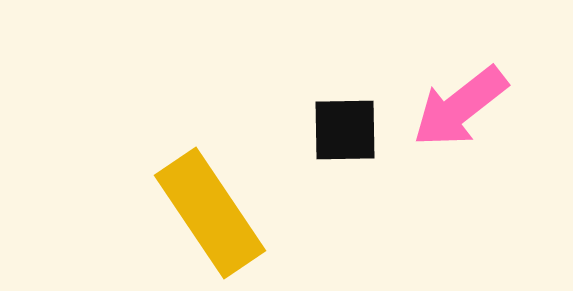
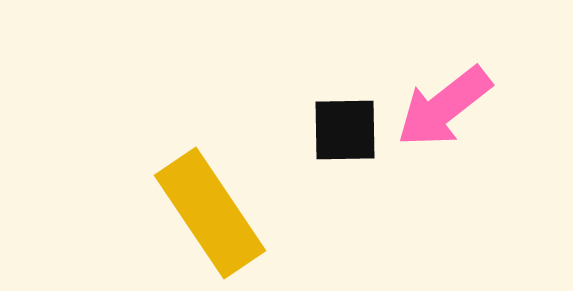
pink arrow: moved 16 px left
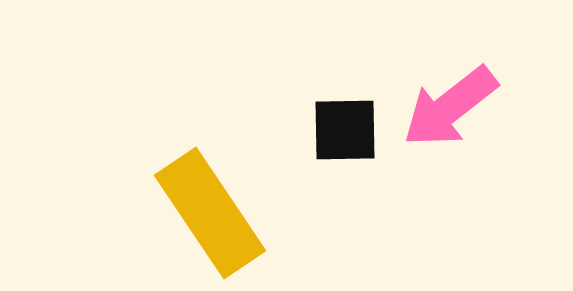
pink arrow: moved 6 px right
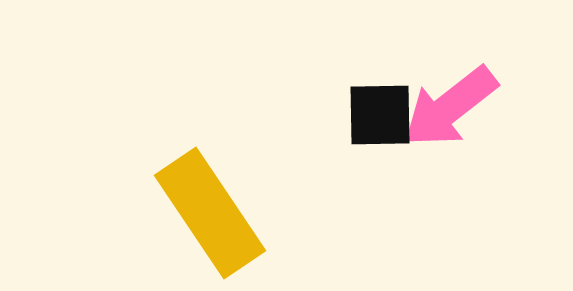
black square: moved 35 px right, 15 px up
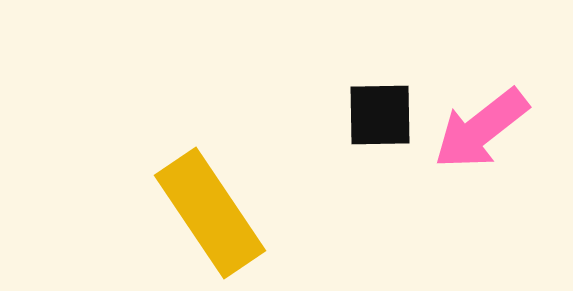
pink arrow: moved 31 px right, 22 px down
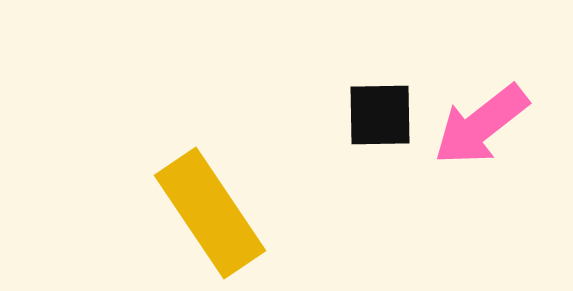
pink arrow: moved 4 px up
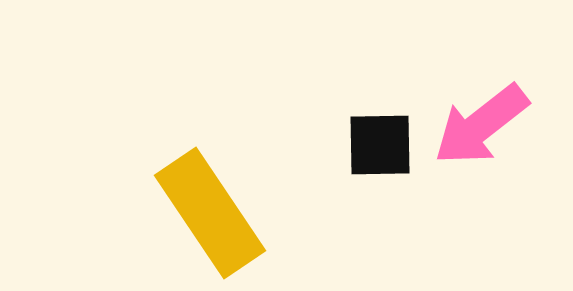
black square: moved 30 px down
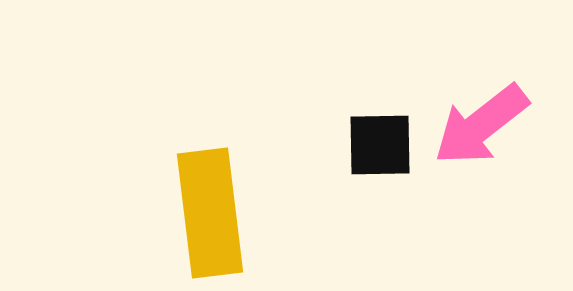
yellow rectangle: rotated 27 degrees clockwise
